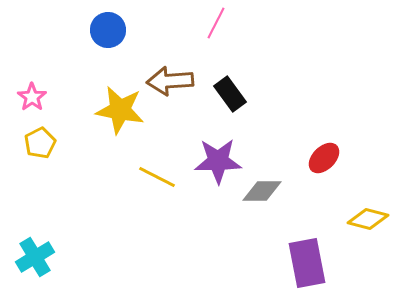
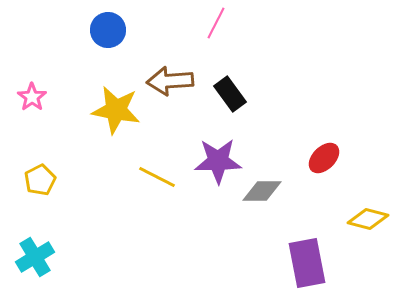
yellow star: moved 4 px left
yellow pentagon: moved 37 px down
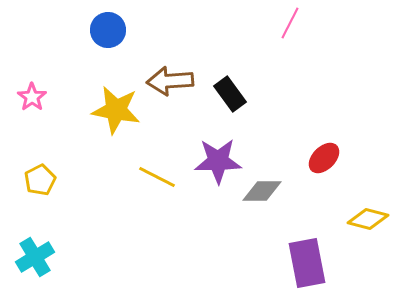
pink line: moved 74 px right
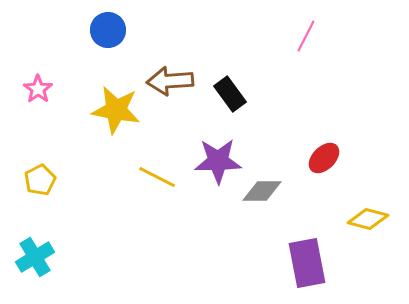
pink line: moved 16 px right, 13 px down
pink star: moved 6 px right, 8 px up
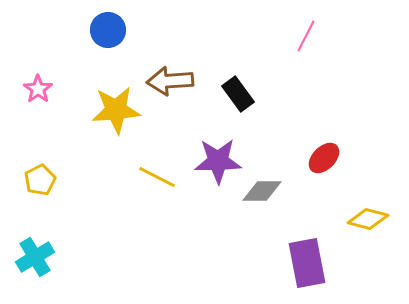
black rectangle: moved 8 px right
yellow star: rotated 15 degrees counterclockwise
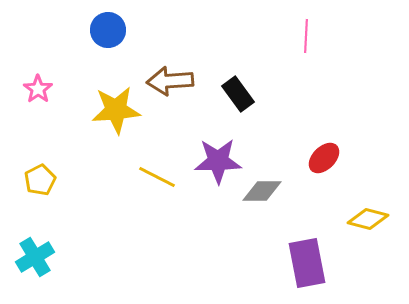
pink line: rotated 24 degrees counterclockwise
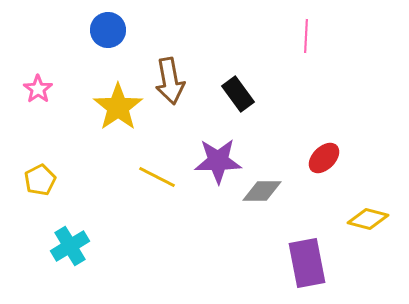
brown arrow: rotated 96 degrees counterclockwise
yellow star: moved 2 px right, 3 px up; rotated 30 degrees counterclockwise
cyan cross: moved 35 px right, 11 px up
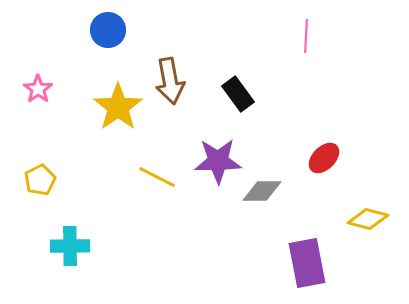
cyan cross: rotated 30 degrees clockwise
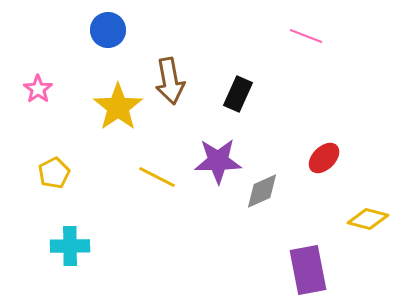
pink line: rotated 72 degrees counterclockwise
black rectangle: rotated 60 degrees clockwise
yellow pentagon: moved 14 px right, 7 px up
gray diamond: rotated 24 degrees counterclockwise
purple rectangle: moved 1 px right, 7 px down
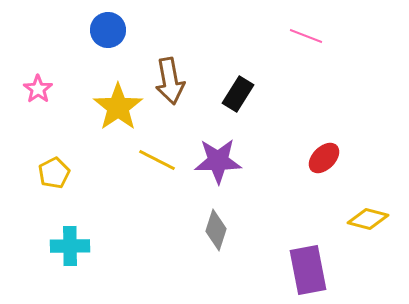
black rectangle: rotated 8 degrees clockwise
yellow line: moved 17 px up
gray diamond: moved 46 px left, 39 px down; rotated 48 degrees counterclockwise
